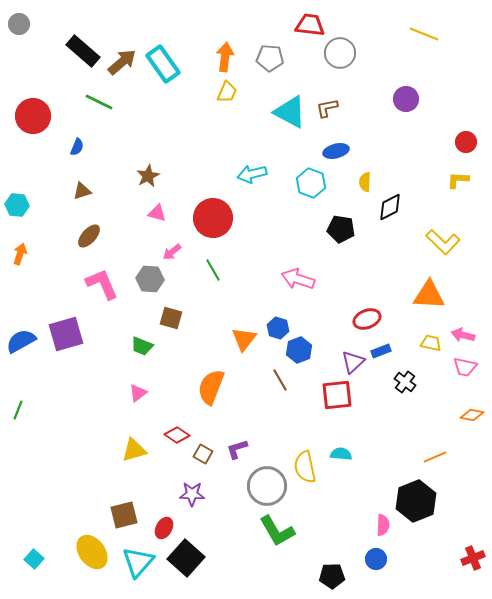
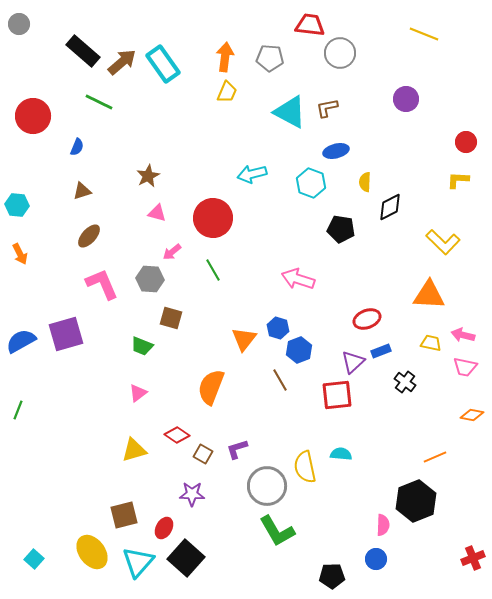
orange arrow at (20, 254): rotated 135 degrees clockwise
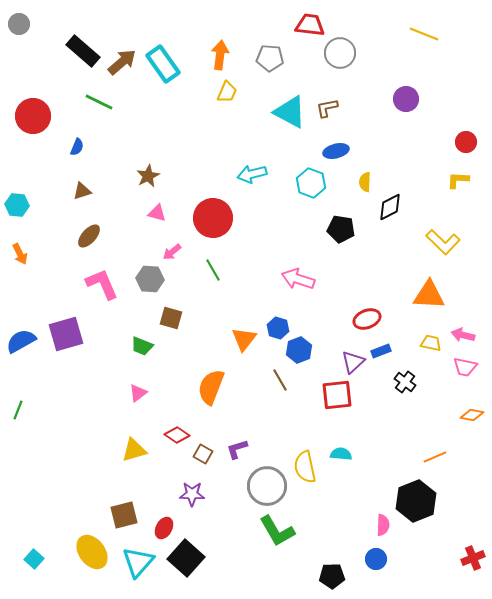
orange arrow at (225, 57): moved 5 px left, 2 px up
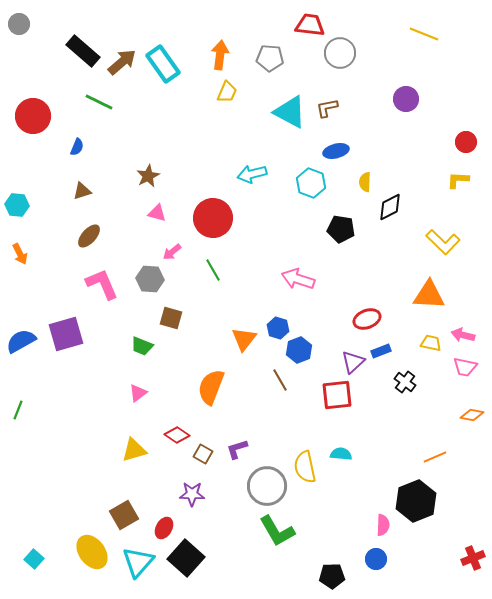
brown square at (124, 515): rotated 16 degrees counterclockwise
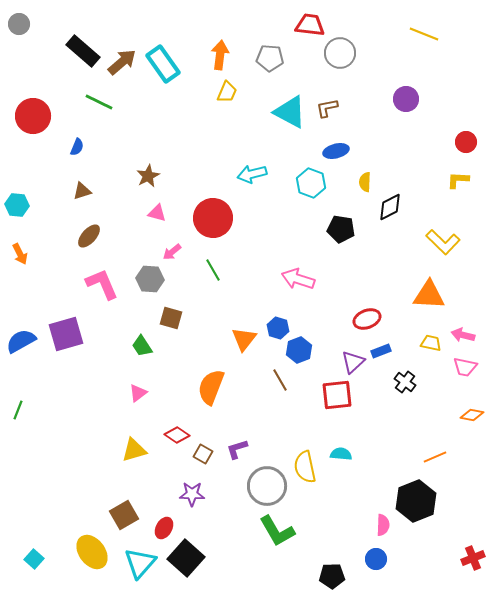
green trapezoid at (142, 346): rotated 35 degrees clockwise
cyan triangle at (138, 562): moved 2 px right, 1 px down
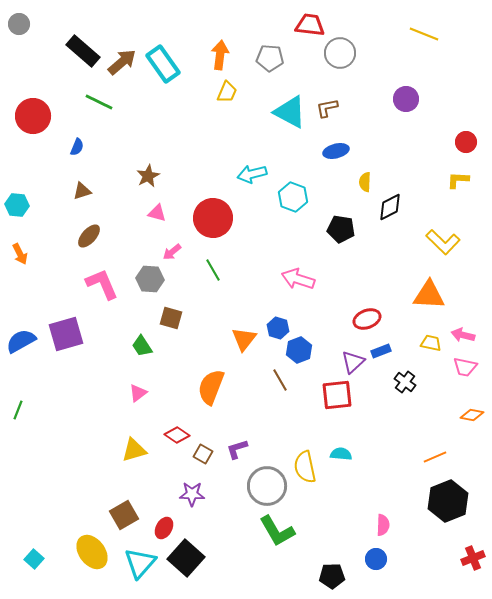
cyan hexagon at (311, 183): moved 18 px left, 14 px down
black hexagon at (416, 501): moved 32 px right
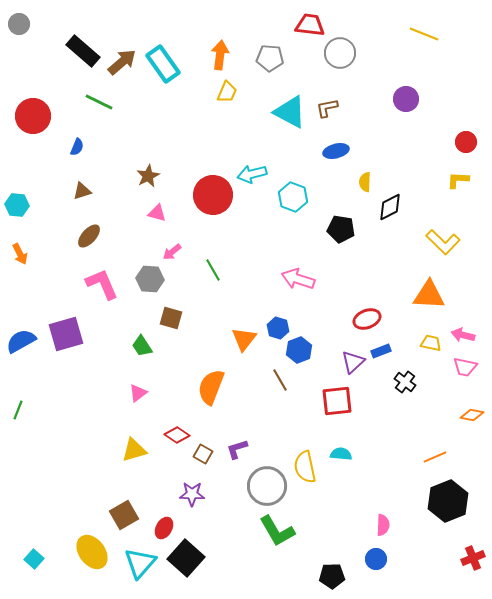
red circle at (213, 218): moved 23 px up
red square at (337, 395): moved 6 px down
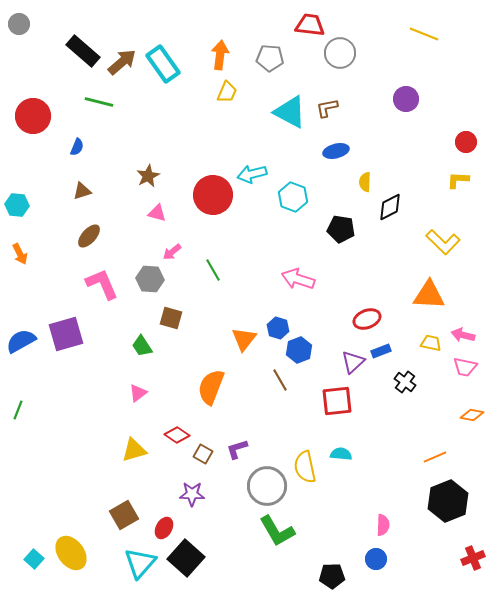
green line at (99, 102): rotated 12 degrees counterclockwise
yellow ellipse at (92, 552): moved 21 px left, 1 px down
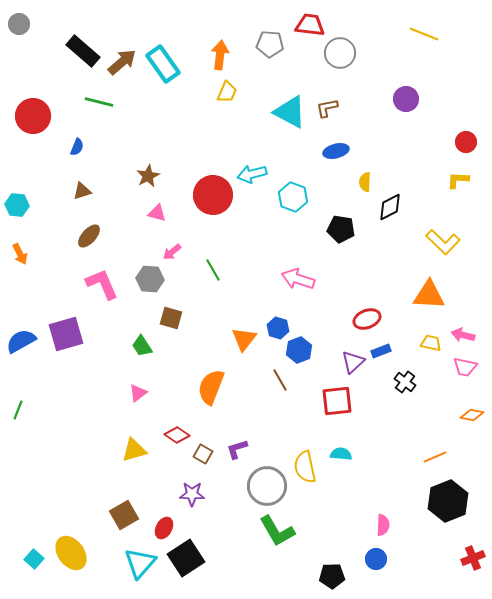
gray pentagon at (270, 58): moved 14 px up
black square at (186, 558): rotated 15 degrees clockwise
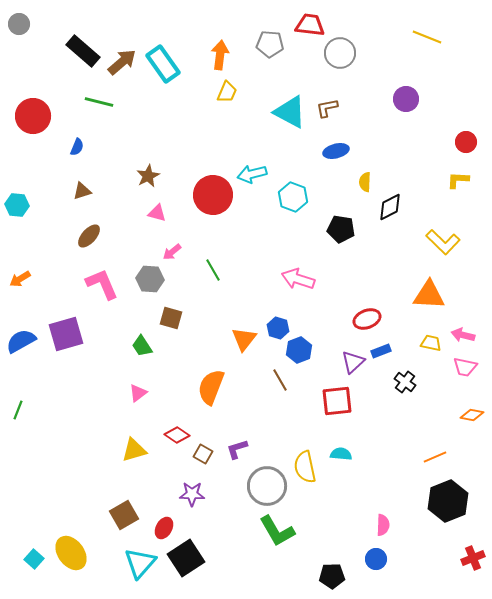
yellow line at (424, 34): moved 3 px right, 3 px down
orange arrow at (20, 254): moved 25 px down; rotated 85 degrees clockwise
